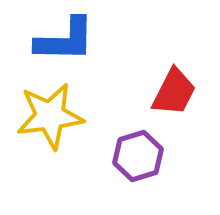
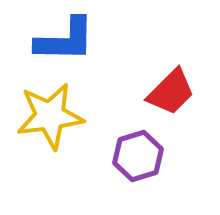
red trapezoid: moved 3 px left; rotated 18 degrees clockwise
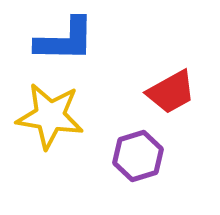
red trapezoid: rotated 16 degrees clockwise
yellow star: rotated 16 degrees clockwise
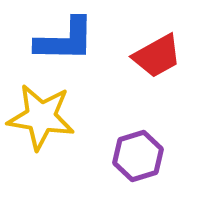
red trapezoid: moved 14 px left, 36 px up
yellow star: moved 9 px left, 1 px down
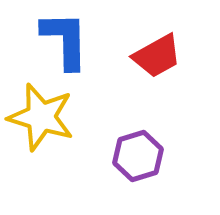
blue L-shape: rotated 92 degrees counterclockwise
yellow star: rotated 8 degrees clockwise
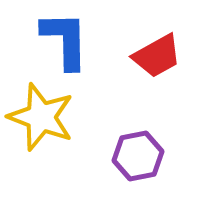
yellow star: rotated 4 degrees clockwise
purple hexagon: rotated 6 degrees clockwise
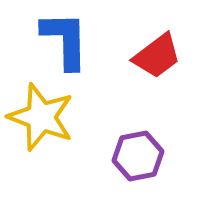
red trapezoid: rotated 8 degrees counterclockwise
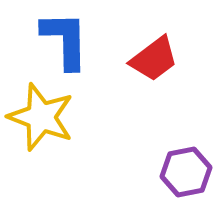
red trapezoid: moved 3 px left, 3 px down
purple hexagon: moved 48 px right, 16 px down
